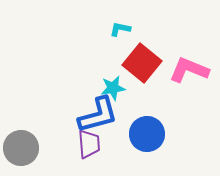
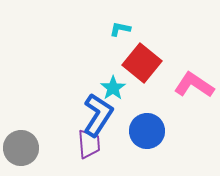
pink L-shape: moved 5 px right, 15 px down; rotated 12 degrees clockwise
cyan star: rotated 25 degrees counterclockwise
blue L-shape: rotated 42 degrees counterclockwise
blue circle: moved 3 px up
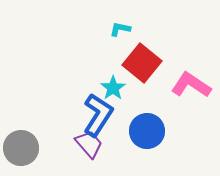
pink L-shape: moved 3 px left
purple trapezoid: rotated 36 degrees counterclockwise
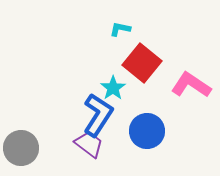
purple trapezoid: rotated 12 degrees counterclockwise
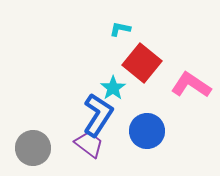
gray circle: moved 12 px right
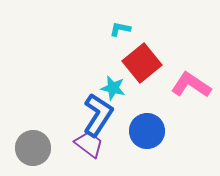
red square: rotated 12 degrees clockwise
cyan star: rotated 25 degrees counterclockwise
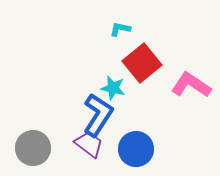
blue circle: moved 11 px left, 18 px down
